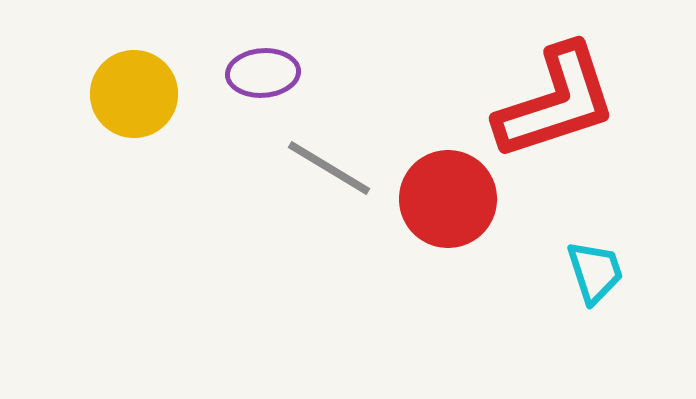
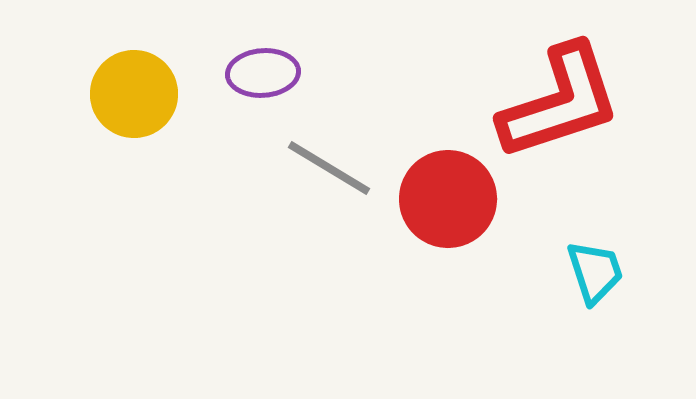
red L-shape: moved 4 px right
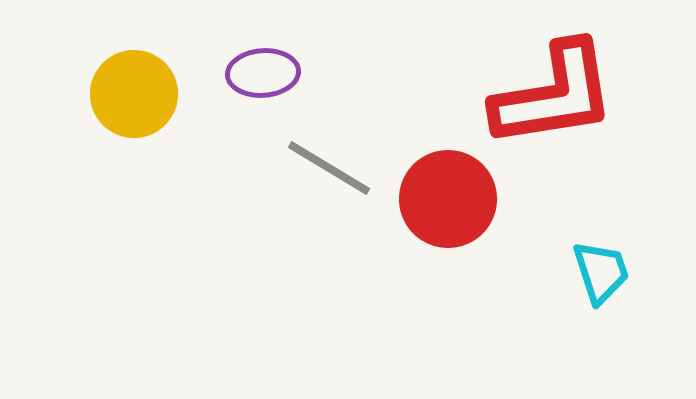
red L-shape: moved 6 px left, 7 px up; rotated 9 degrees clockwise
cyan trapezoid: moved 6 px right
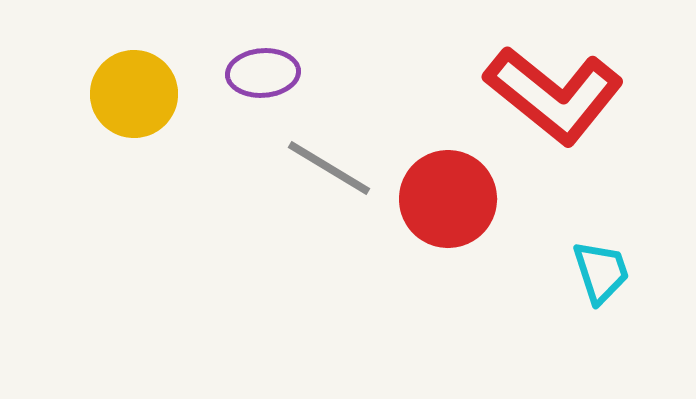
red L-shape: rotated 48 degrees clockwise
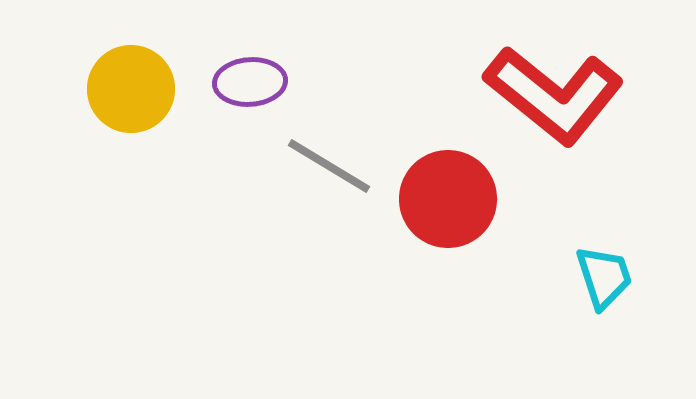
purple ellipse: moved 13 px left, 9 px down
yellow circle: moved 3 px left, 5 px up
gray line: moved 2 px up
cyan trapezoid: moved 3 px right, 5 px down
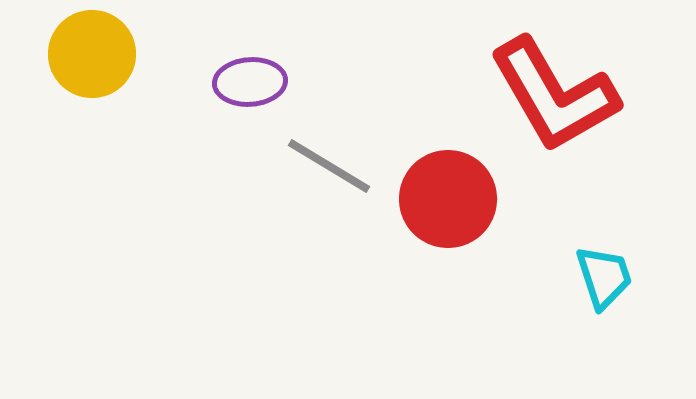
yellow circle: moved 39 px left, 35 px up
red L-shape: rotated 21 degrees clockwise
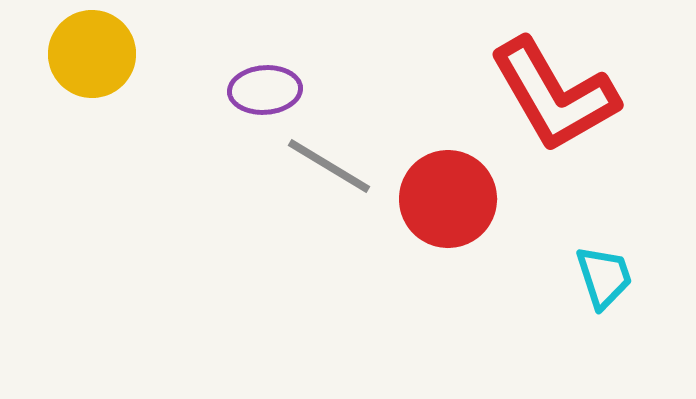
purple ellipse: moved 15 px right, 8 px down
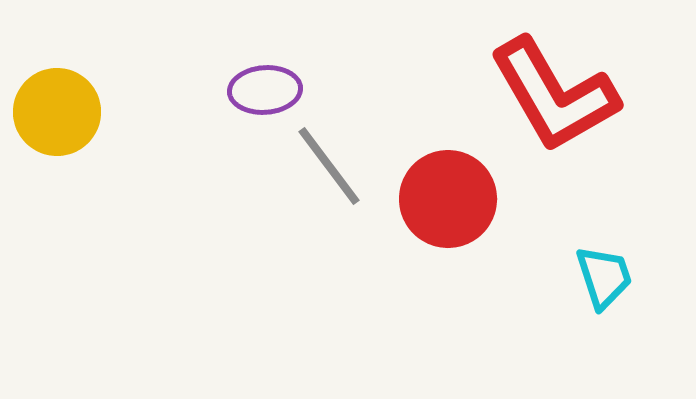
yellow circle: moved 35 px left, 58 px down
gray line: rotated 22 degrees clockwise
